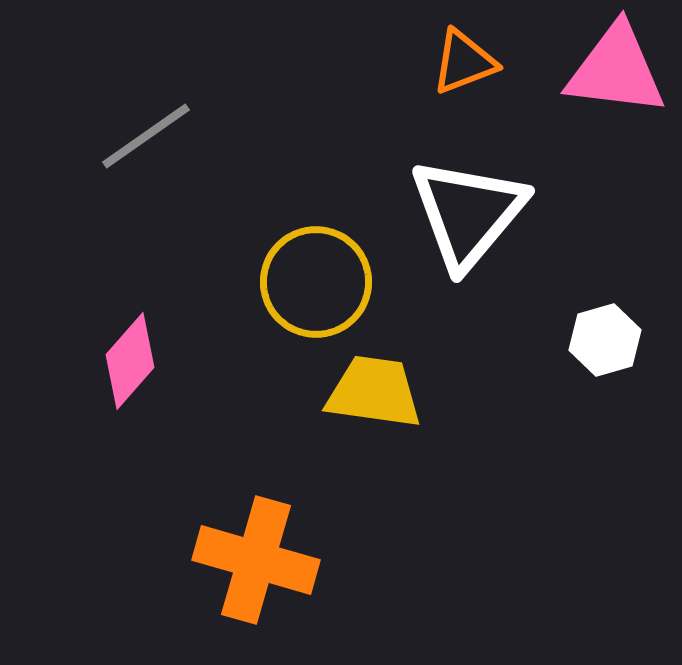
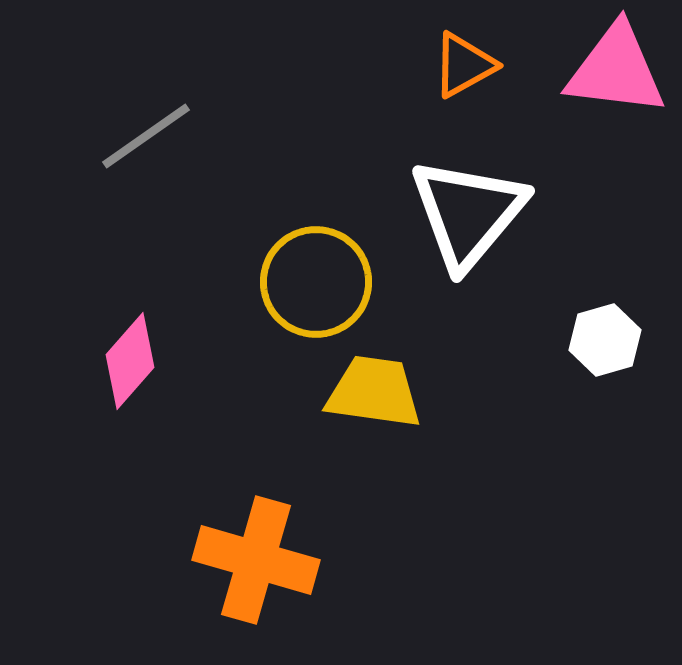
orange triangle: moved 3 px down; rotated 8 degrees counterclockwise
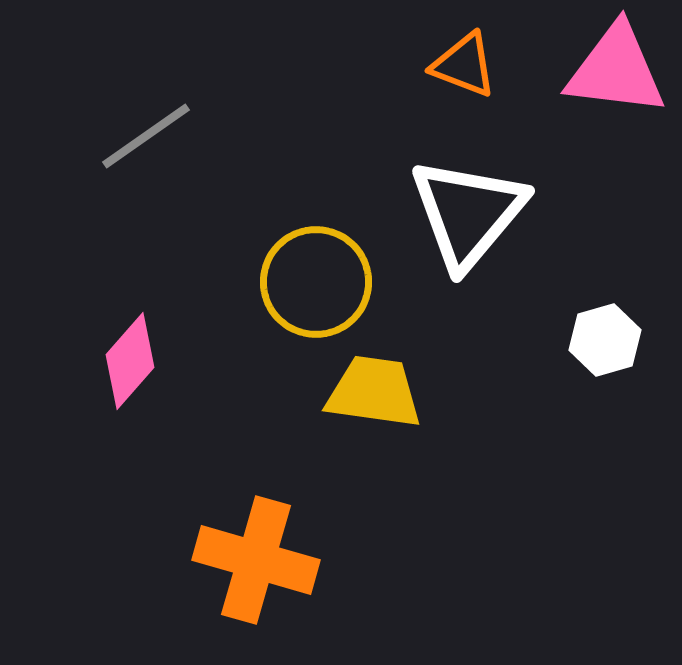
orange triangle: rotated 50 degrees clockwise
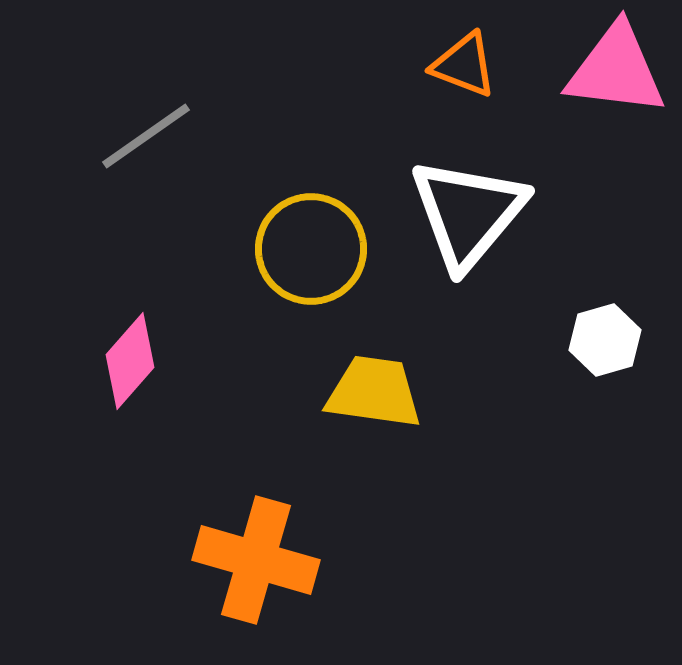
yellow circle: moved 5 px left, 33 px up
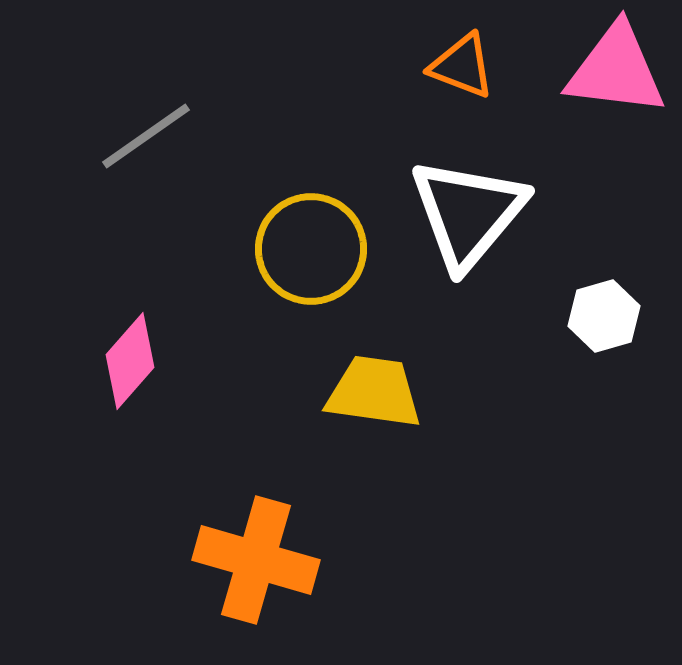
orange triangle: moved 2 px left, 1 px down
white hexagon: moved 1 px left, 24 px up
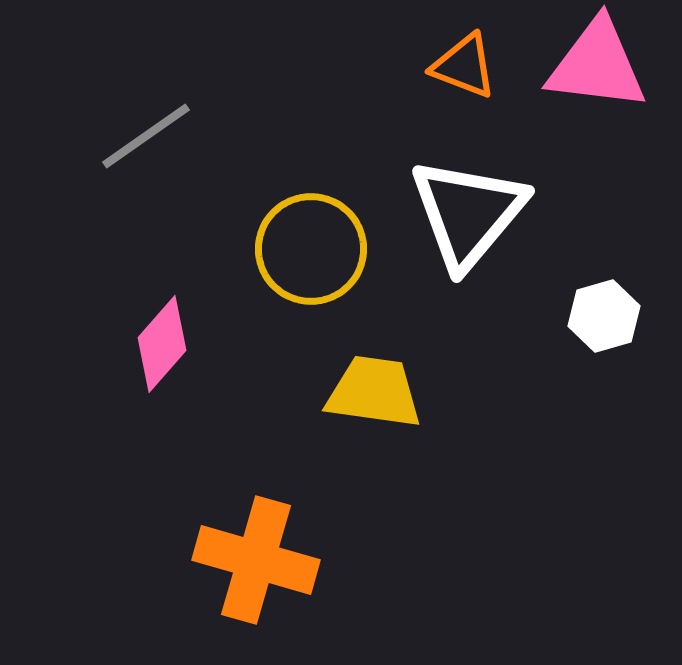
orange triangle: moved 2 px right
pink triangle: moved 19 px left, 5 px up
pink diamond: moved 32 px right, 17 px up
